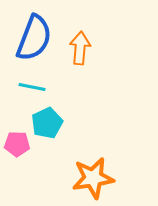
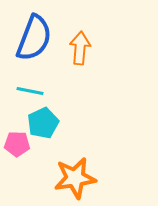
cyan line: moved 2 px left, 4 px down
cyan pentagon: moved 4 px left
orange star: moved 18 px left
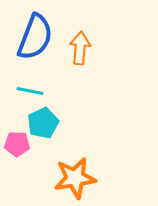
blue semicircle: moved 1 px right, 1 px up
